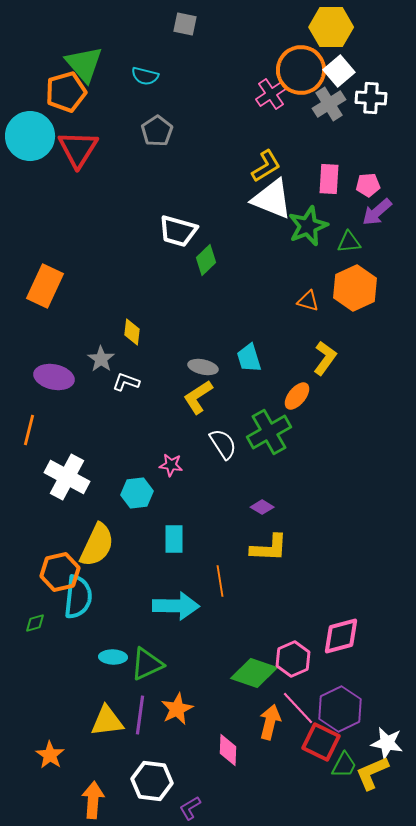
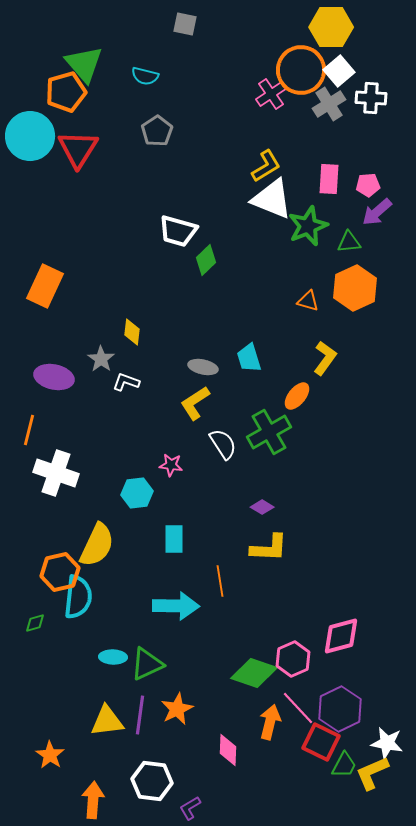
yellow L-shape at (198, 397): moved 3 px left, 6 px down
white cross at (67, 477): moved 11 px left, 4 px up; rotated 9 degrees counterclockwise
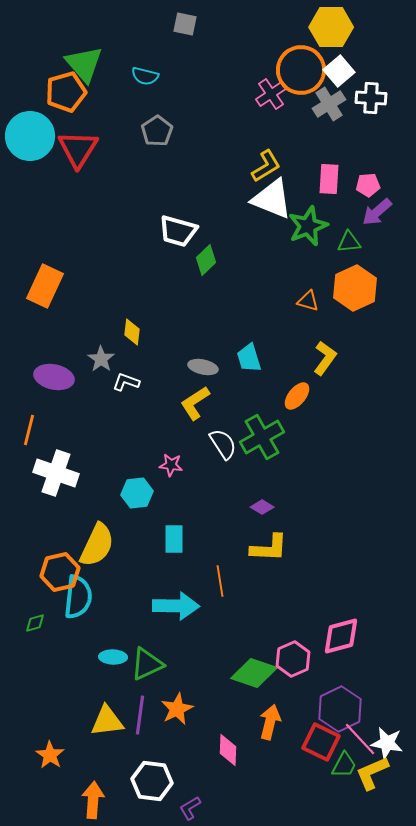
green cross at (269, 432): moved 7 px left, 5 px down
pink line at (298, 708): moved 62 px right, 31 px down
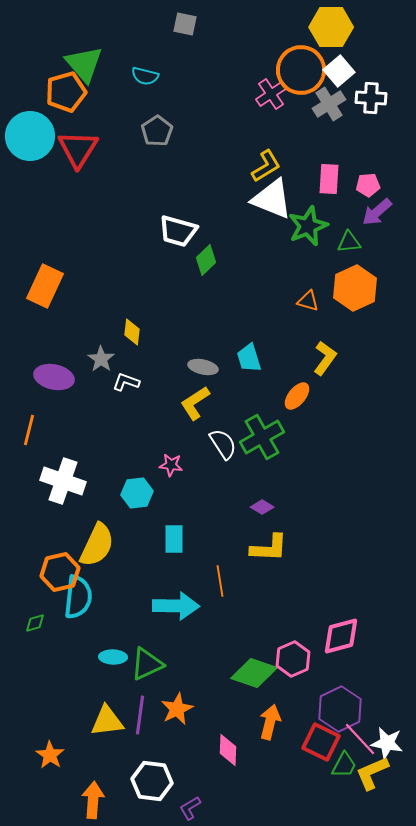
white cross at (56, 473): moved 7 px right, 8 px down
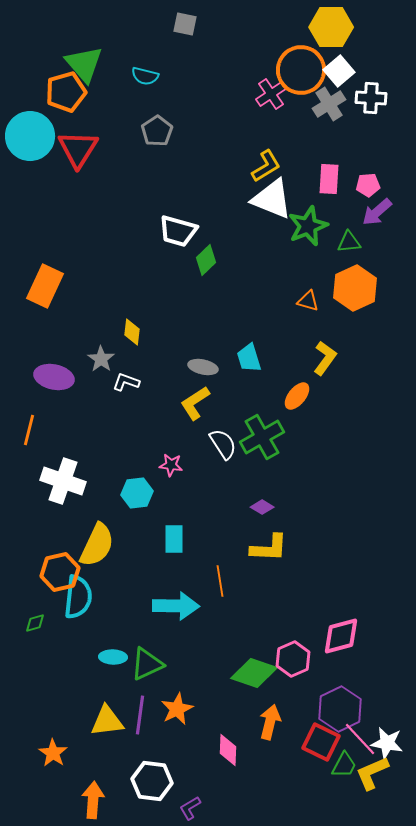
orange star at (50, 755): moved 3 px right, 2 px up
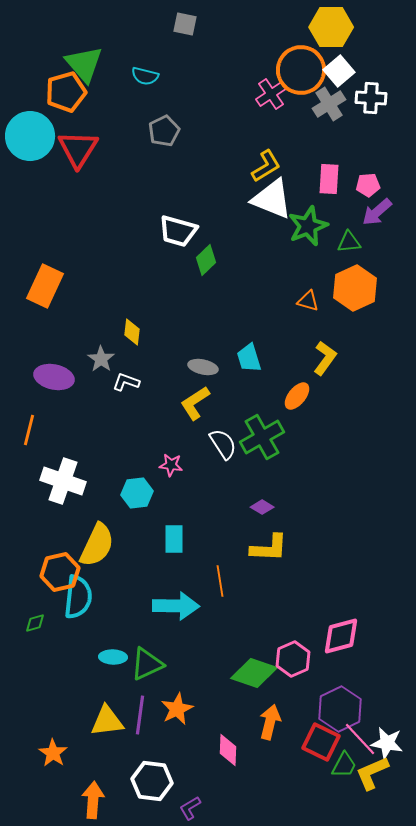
gray pentagon at (157, 131): moved 7 px right; rotated 8 degrees clockwise
